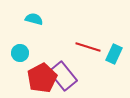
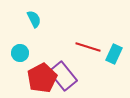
cyan semicircle: rotated 48 degrees clockwise
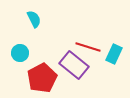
purple rectangle: moved 11 px right, 11 px up; rotated 12 degrees counterclockwise
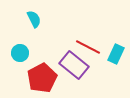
red line: rotated 10 degrees clockwise
cyan rectangle: moved 2 px right
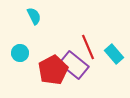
cyan semicircle: moved 3 px up
red line: rotated 40 degrees clockwise
cyan rectangle: moved 2 px left; rotated 66 degrees counterclockwise
red pentagon: moved 11 px right, 8 px up
